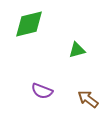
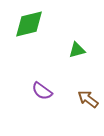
purple semicircle: rotated 15 degrees clockwise
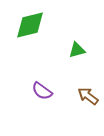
green diamond: moved 1 px right, 1 px down
brown arrow: moved 3 px up
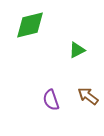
green triangle: rotated 12 degrees counterclockwise
purple semicircle: moved 9 px right, 9 px down; rotated 35 degrees clockwise
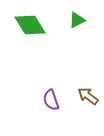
green diamond: rotated 72 degrees clockwise
green triangle: moved 30 px up
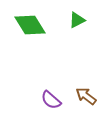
brown arrow: moved 2 px left
purple semicircle: rotated 30 degrees counterclockwise
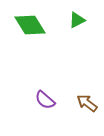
brown arrow: moved 1 px right, 7 px down
purple semicircle: moved 6 px left
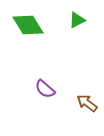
green diamond: moved 2 px left
purple semicircle: moved 11 px up
